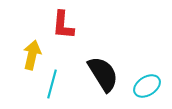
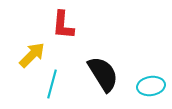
yellow arrow: rotated 32 degrees clockwise
cyan ellipse: moved 4 px right; rotated 24 degrees clockwise
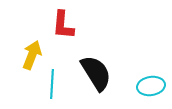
yellow arrow: rotated 24 degrees counterclockwise
black semicircle: moved 7 px left, 1 px up
cyan line: rotated 12 degrees counterclockwise
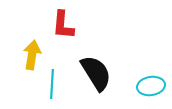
yellow arrow: rotated 12 degrees counterclockwise
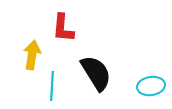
red L-shape: moved 3 px down
cyan line: moved 2 px down
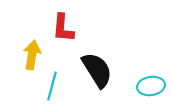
black semicircle: moved 1 px right, 3 px up
cyan line: rotated 12 degrees clockwise
